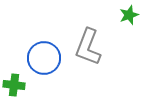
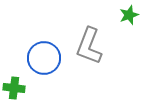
gray L-shape: moved 1 px right, 1 px up
green cross: moved 3 px down
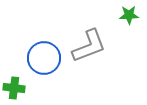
green star: rotated 18 degrees clockwise
gray L-shape: rotated 132 degrees counterclockwise
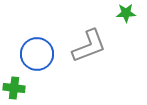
green star: moved 3 px left, 2 px up
blue circle: moved 7 px left, 4 px up
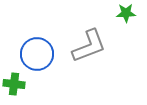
green cross: moved 4 px up
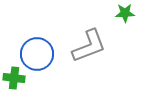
green star: moved 1 px left
green cross: moved 6 px up
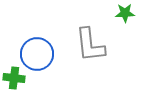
gray L-shape: moved 1 px right, 1 px up; rotated 105 degrees clockwise
